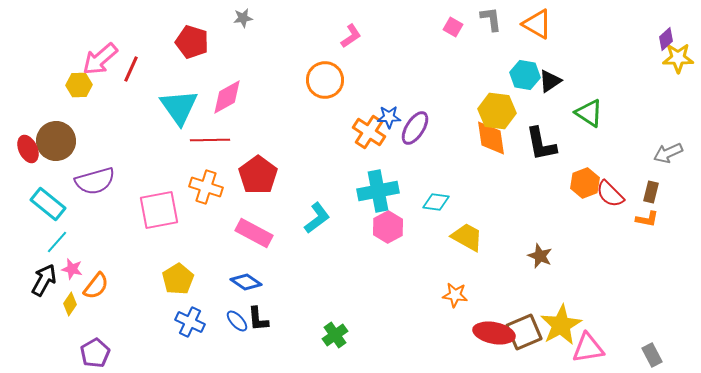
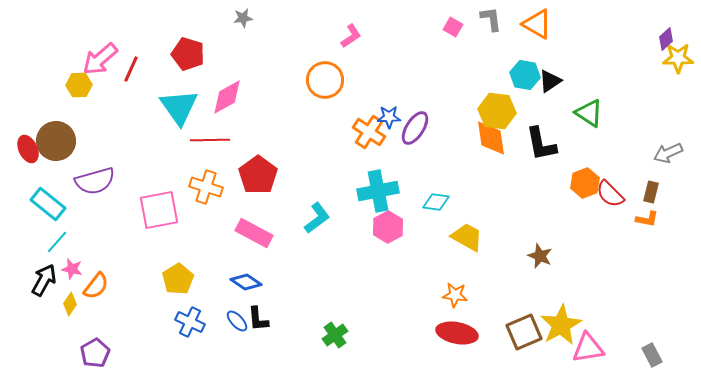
red pentagon at (192, 42): moved 4 px left, 12 px down
red ellipse at (494, 333): moved 37 px left
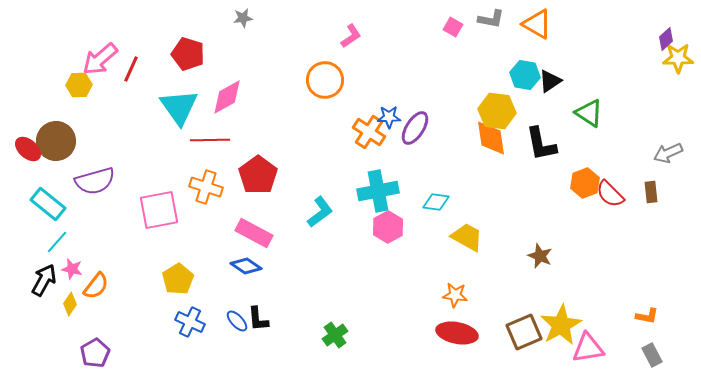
gray L-shape at (491, 19): rotated 108 degrees clockwise
red ellipse at (28, 149): rotated 24 degrees counterclockwise
brown rectangle at (651, 192): rotated 20 degrees counterclockwise
cyan L-shape at (317, 218): moved 3 px right, 6 px up
orange L-shape at (647, 219): moved 97 px down
blue diamond at (246, 282): moved 16 px up
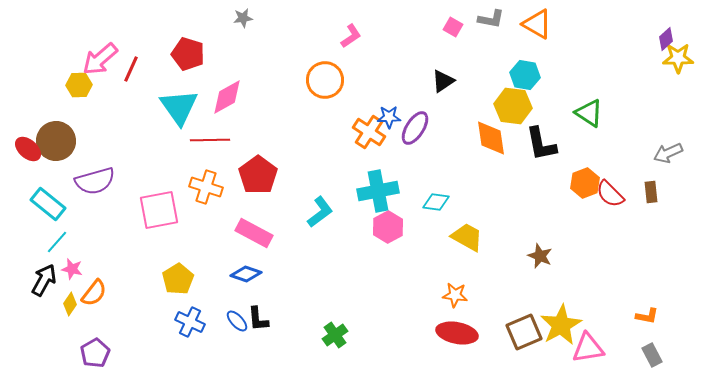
black triangle at (550, 81): moved 107 px left
yellow hexagon at (497, 111): moved 16 px right, 5 px up
blue diamond at (246, 266): moved 8 px down; rotated 16 degrees counterclockwise
orange semicircle at (96, 286): moved 2 px left, 7 px down
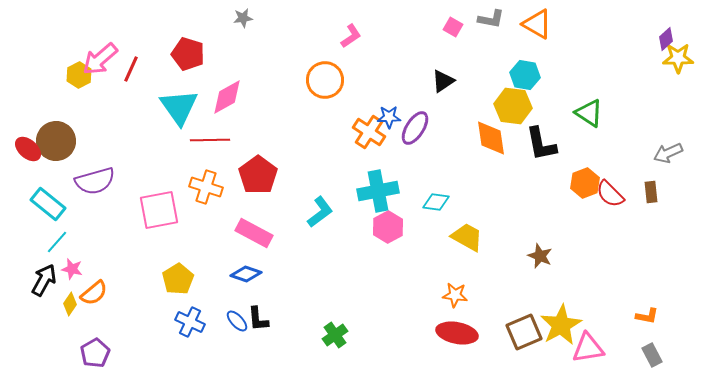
yellow hexagon at (79, 85): moved 10 px up; rotated 25 degrees counterclockwise
orange semicircle at (94, 293): rotated 12 degrees clockwise
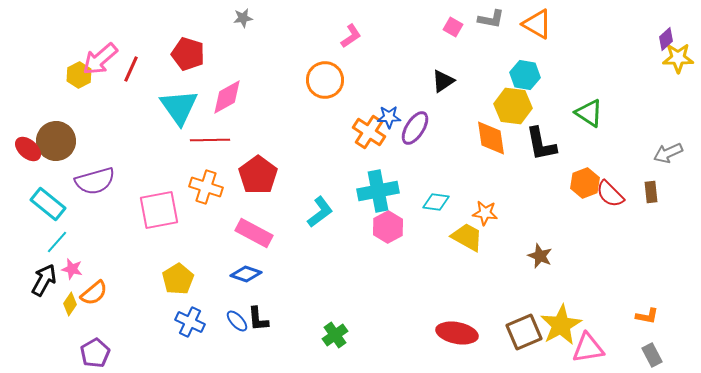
orange star at (455, 295): moved 30 px right, 82 px up
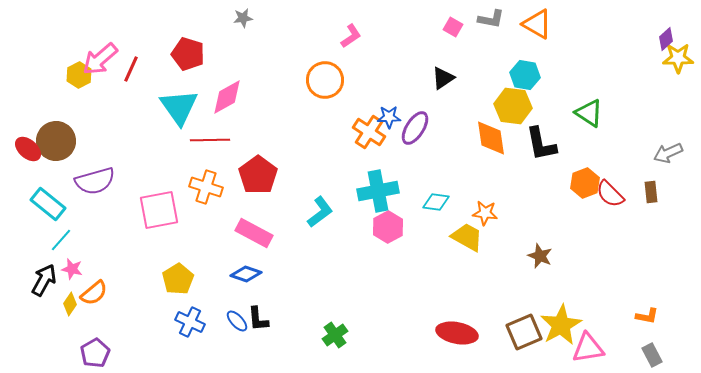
black triangle at (443, 81): moved 3 px up
cyan line at (57, 242): moved 4 px right, 2 px up
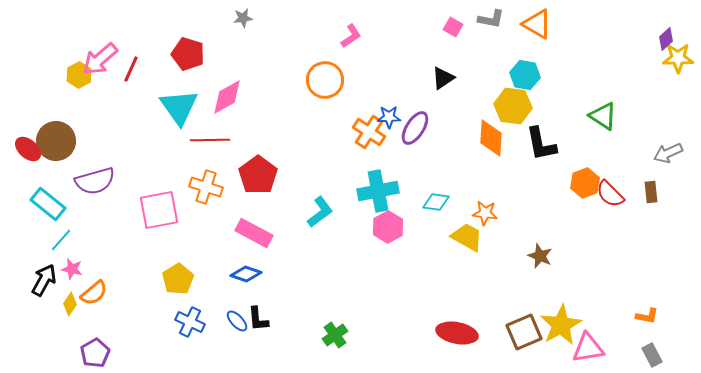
green triangle at (589, 113): moved 14 px right, 3 px down
orange diamond at (491, 138): rotated 12 degrees clockwise
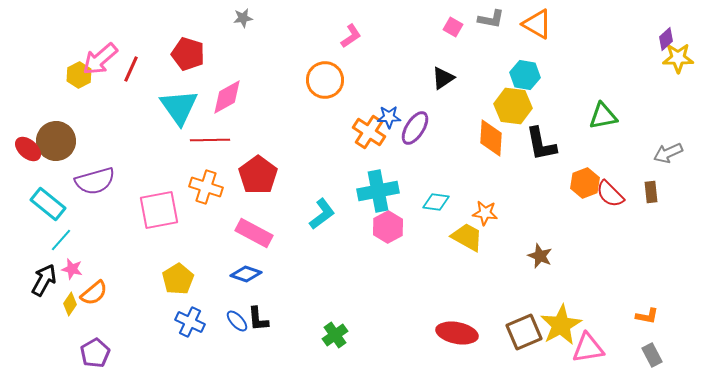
green triangle at (603, 116): rotated 44 degrees counterclockwise
cyan L-shape at (320, 212): moved 2 px right, 2 px down
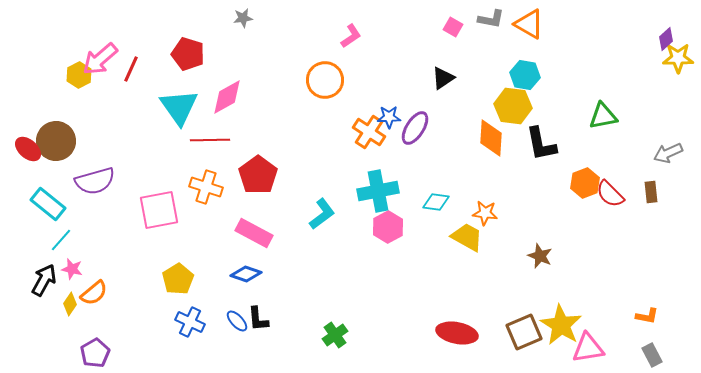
orange triangle at (537, 24): moved 8 px left
yellow star at (561, 325): rotated 12 degrees counterclockwise
